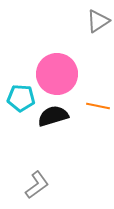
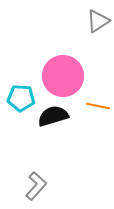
pink circle: moved 6 px right, 2 px down
gray L-shape: moved 1 px left, 1 px down; rotated 12 degrees counterclockwise
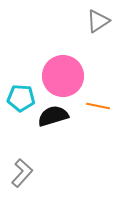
gray L-shape: moved 14 px left, 13 px up
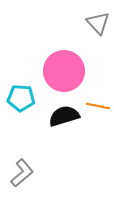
gray triangle: moved 2 px down; rotated 40 degrees counterclockwise
pink circle: moved 1 px right, 5 px up
black semicircle: moved 11 px right
gray L-shape: rotated 8 degrees clockwise
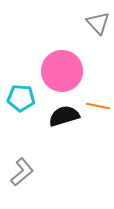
pink circle: moved 2 px left
gray L-shape: moved 1 px up
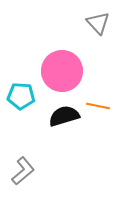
cyan pentagon: moved 2 px up
gray L-shape: moved 1 px right, 1 px up
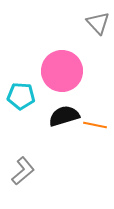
orange line: moved 3 px left, 19 px down
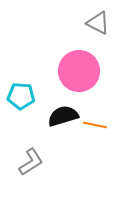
gray triangle: rotated 20 degrees counterclockwise
pink circle: moved 17 px right
black semicircle: moved 1 px left
gray L-shape: moved 8 px right, 9 px up; rotated 8 degrees clockwise
